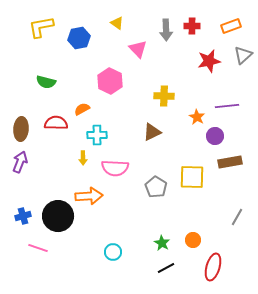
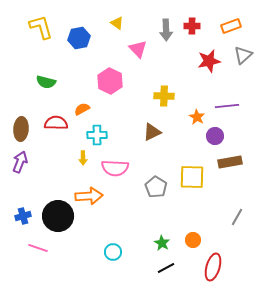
yellow L-shape: rotated 84 degrees clockwise
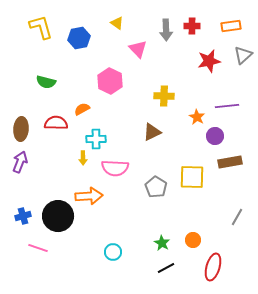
orange rectangle: rotated 12 degrees clockwise
cyan cross: moved 1 px left, 4 px down
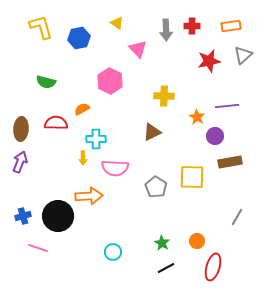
orange circle: moved 4 px right, 1 px down
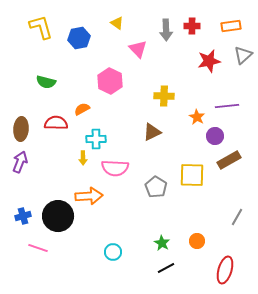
brown rectangle: moved 1 px left, 2 px up; rotated 20 degrees counterclockwise
yellow square: moved 2 px up
red ellipse: moved 12 px right, 3 px down
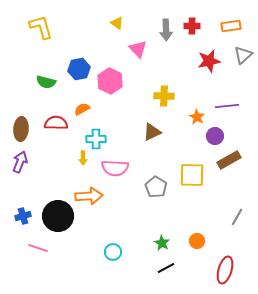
blue hexagon: moved 31 px down
